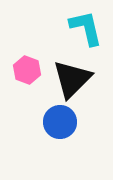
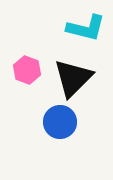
cyan L-shape: rotated 117 degrees clockwise
black triangle: moved 1 px right, 1 px up
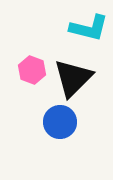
cyan L-shape: moved 3 px right
pink hexagon: moved 5 px right
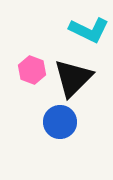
cyan L-shape: moved 2 px down; rotated 12 degrees clockwise
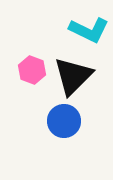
black triangle: moved 2 px up
blue circle: moved 4 px right, 1 px up
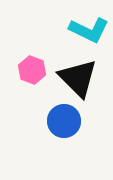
black triangle: moved 5 px right, 2 px down; rotated 30 degrees counterclockwise
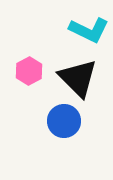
pink hexagon: moved 3 px left, 1 px down; rotated 12 degrees clockwise
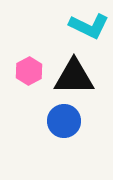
cyan L-shape: moved 4 px up
black triangle: moved 4 px left, 1 px up; rotated 45 degrees counterclockwise
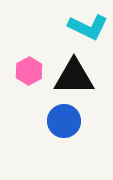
cyan L-shape: moved 1 px left, 1 px down
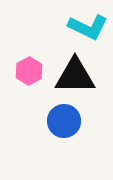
black triangle: moved 1 px right, 1 px up
